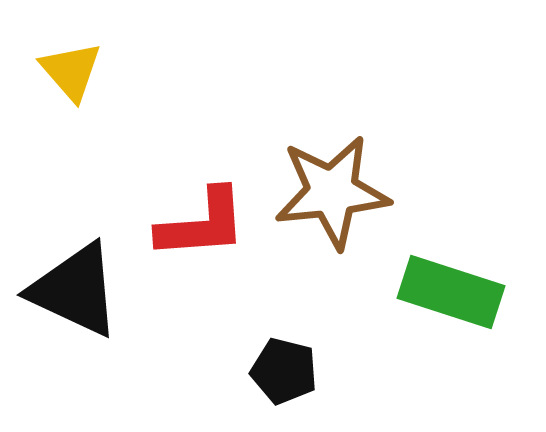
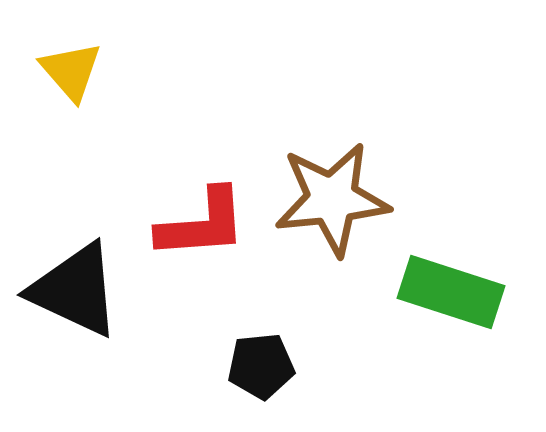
brown star: moved 7 px down
black pentagon: moved 23 px left, 5 px up; rotated 20 degrees counterclockwise
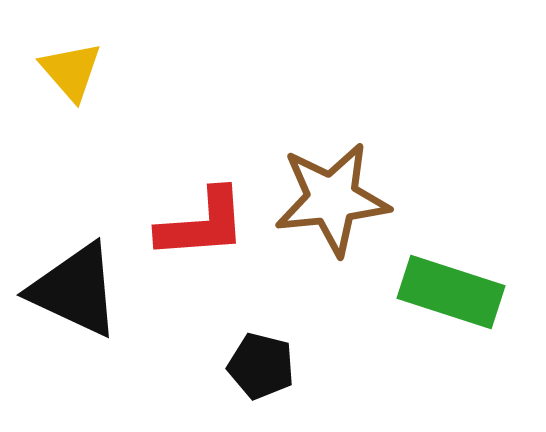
black pentagon: rotated 20 degrees clockwise
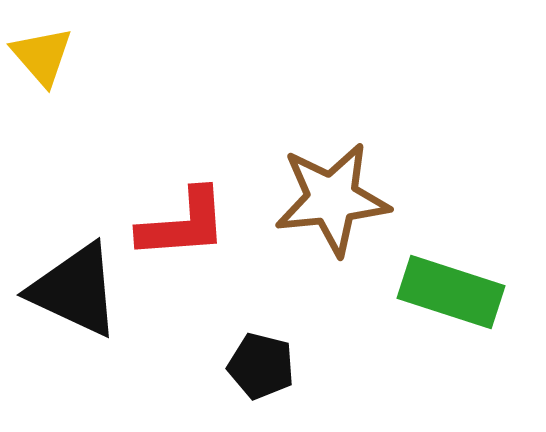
yellow triangle: moved 29 px left, 15 px up
red L-shape: moved 19 px left
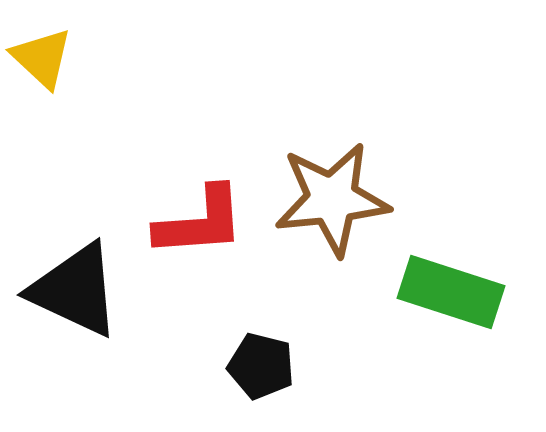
yellow triangle: moved 2 px down; rotated 6 degrees counterclockwise
red L-shape: moved 17 px right, 2 px up
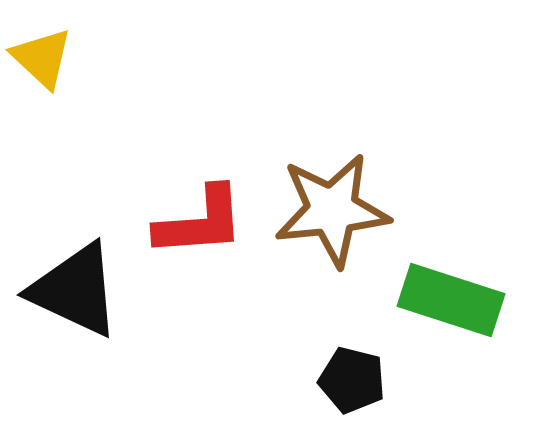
brown star: moved 11 px down
green rectangle: moved 8 px down
black pentagon: moved 91 px right, 14 px down
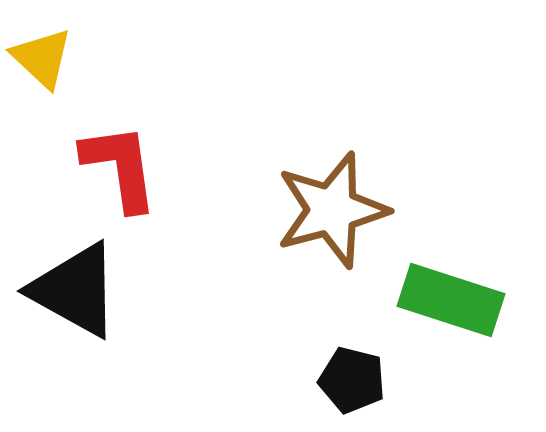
brown star: rotated 9 degrees counterclockwise
red L-shape: moved 80 px left, 55 px up; rotated 94 degrees counterclockwise
black triangle: rotated 4 degrees clockwise
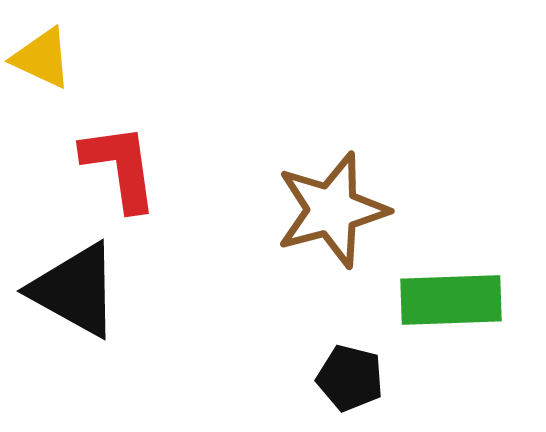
yellow triangle: rotated 18 degrees counterclockwise
green rectangle: rotated 20 degrees counterclockwise
black pentagon: moved 2 px left, 2 px up
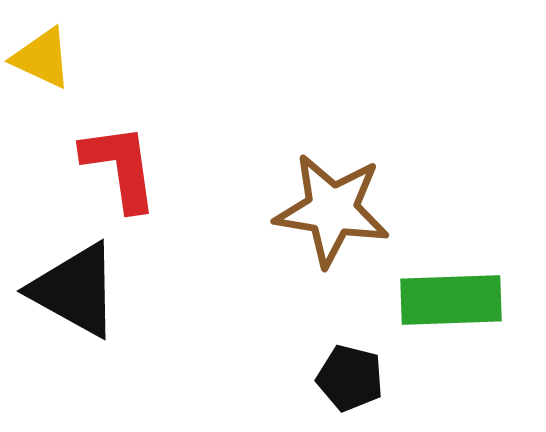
brown star: rotated 24 degrees clockwise
